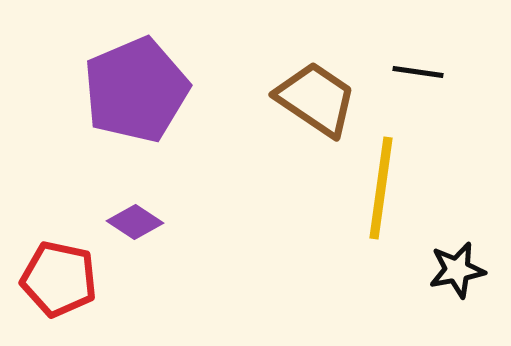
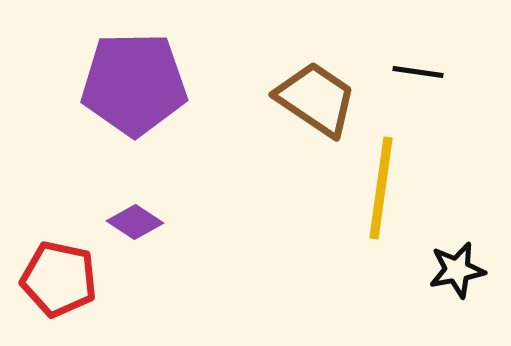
purple pentagon: moved 2 px left, 6 px up; rotated 22 degrees clockwise
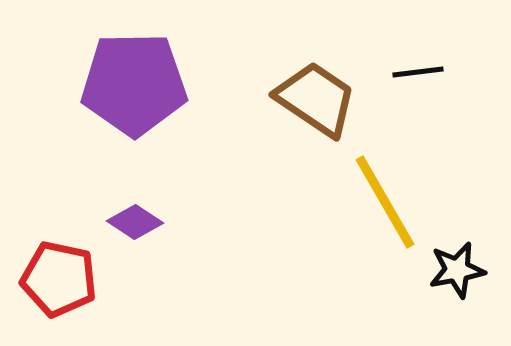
black line: rotated 15 degrees counterclockwise
yellow line: moved 4 px right, 14 px down; rotated 38 degrees counterclockwise
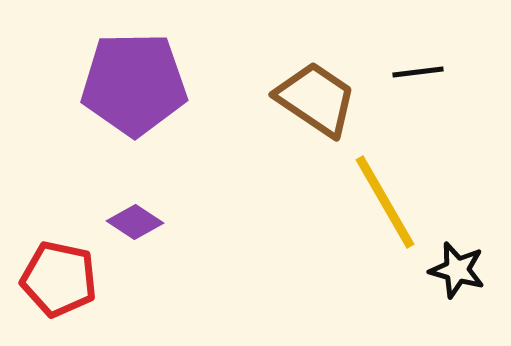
black star: rotated 26 degrees clockwise
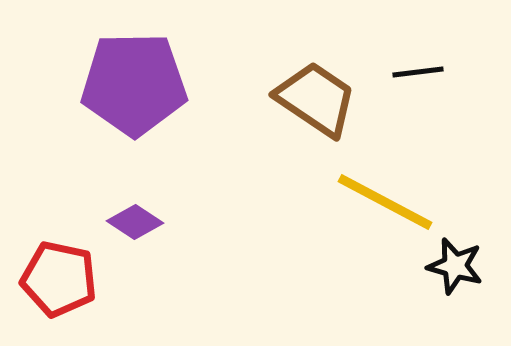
yellow line: rotated 32 degrees counterclockwise
black star: moved 2 px left, 4 px up
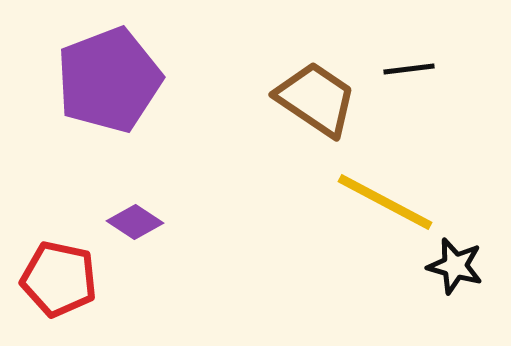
black line: moved 9 px left, 3 px up
purple pentagon: moved 25 px left, 4 px up; rotated 20 degrees counterclockwise
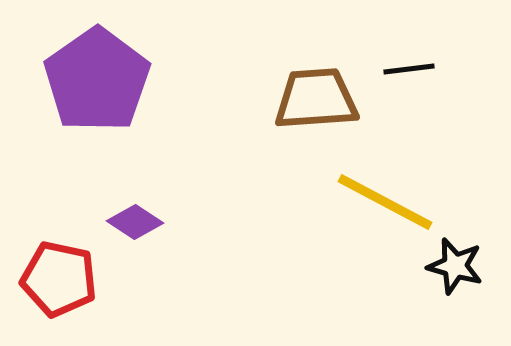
purple pentagon: moved 12 px left; rotated 14 degrees counterclockwise
brown trapezoid: rotated 38 degrees counterclockwise
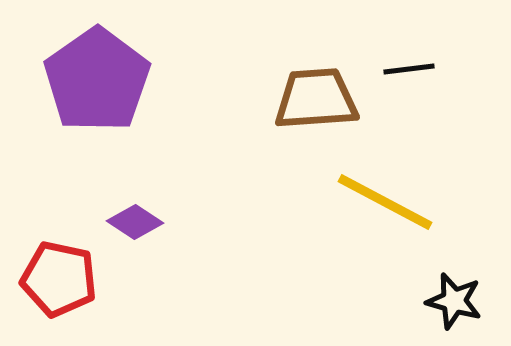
black star: moved 1 px left, 35 px down
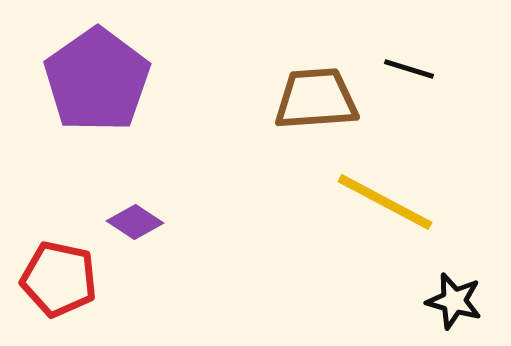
black line: rotated 24 degrees clockwise
